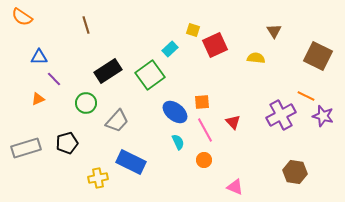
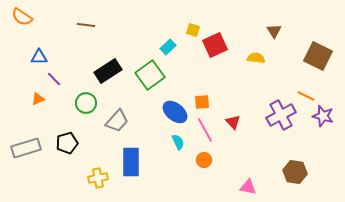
brown line: rotated 66 degrees counterclockwise
cyan rectangle: moved 2 px left, 2 px up
blue rectangle: rotated 64 degrees clockwise
pink triangle: moved 13 px right; rotated 12 degrees counterclockwise
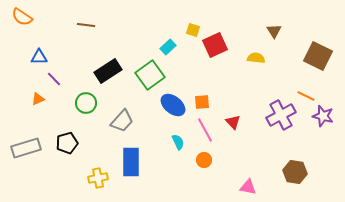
blue ellipse: moved 2 px left, 7 px up
gray trapezoid: moved 5 px right
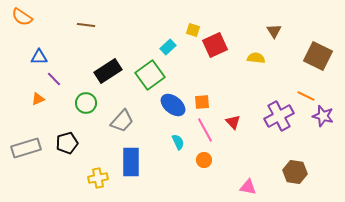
purple cross: moved 2 px left, 1 px down
